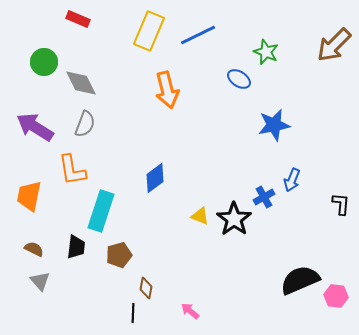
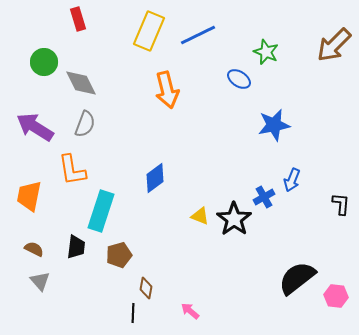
red rectangle: rotated 50 degrees clockwise
black semicircle: moved 3 px left, 2 px up; rotated 15 degrees counterclockwise
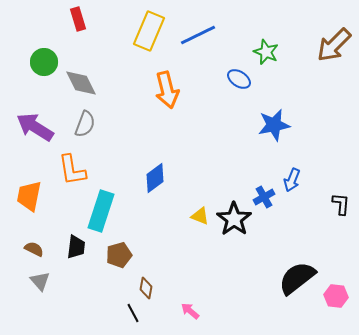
black line: rotated 30 degrees counterclockwise
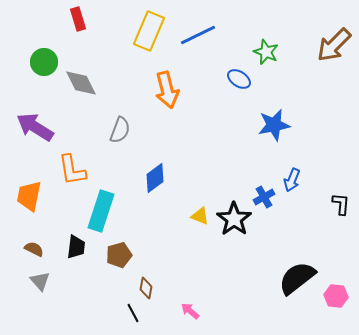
gray semicircle: moved 35 px right, 6 px down
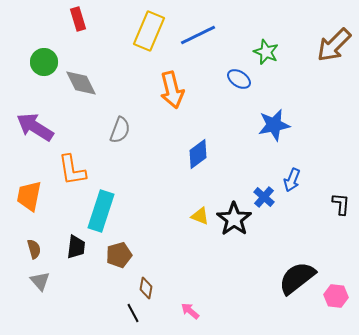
orange arrow: moved 5 px right
blue diamond: moved 43 px right, 24 px up
blue cross: rotated 20 degrees counterclockwise
brown semicircle: rotated 48 degrees clockwise
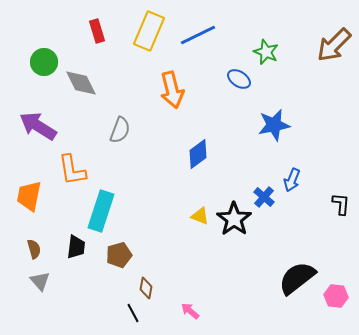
red rectangle: moved 19 px right, 12 px down
purple arrow: moved 3 px right, 1 px up
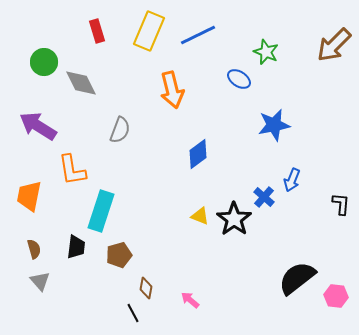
pink arrow: moved 11 px up
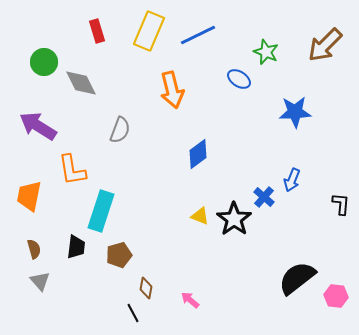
brown arrow: moved 9 px left
blue star: moved 21 px right, 13 px up; rotated 8 degrees clockwise
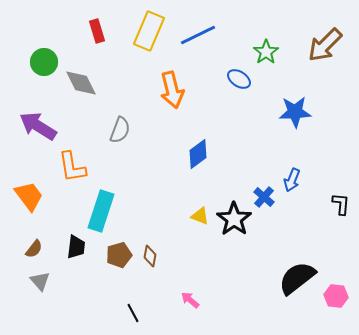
green star: rotated 15 degrees clockwise
orange L-shape: moved 3 px up
orange trapezoid: rotated 132 degrees clockwise
brown semicircle: rotated 54 degrees clockwise
brown diamond: moved 4 px right, 32 px up
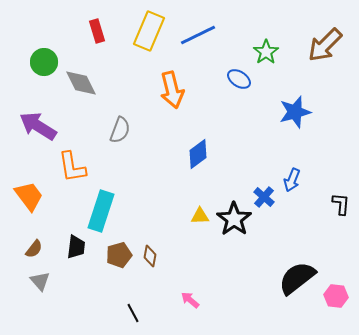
blue star: rotated 12 degrees counterclockwise
yellow triangle: rotated 24 degrees counterclockwise
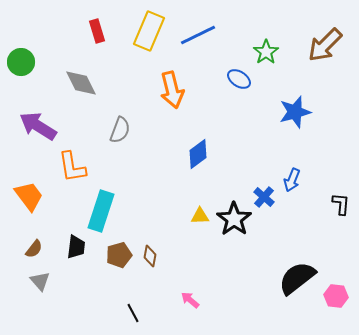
green circle: moved 23 px left
